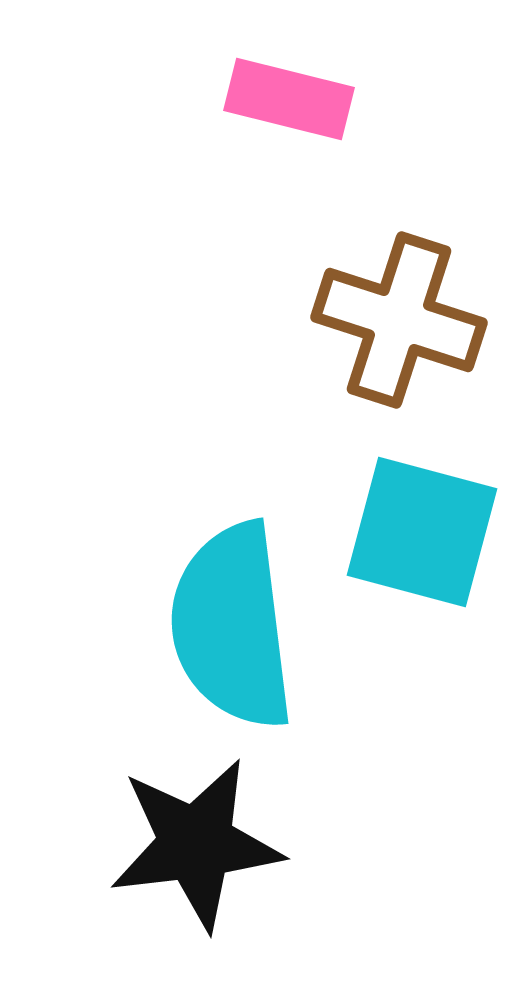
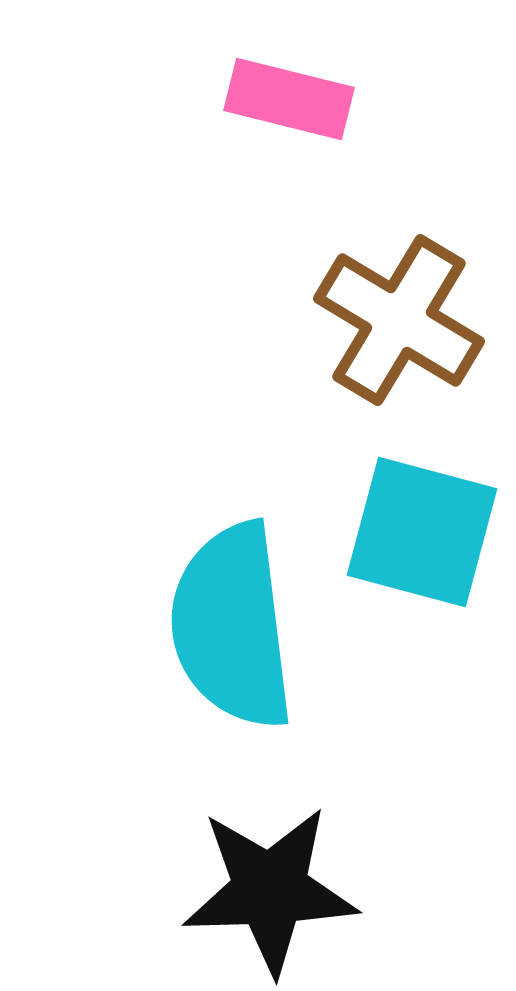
brown cross: rotated 13 degrees clockwise
black star: moved 74 px right, 46 px down; rotated 5 degrees clockwise
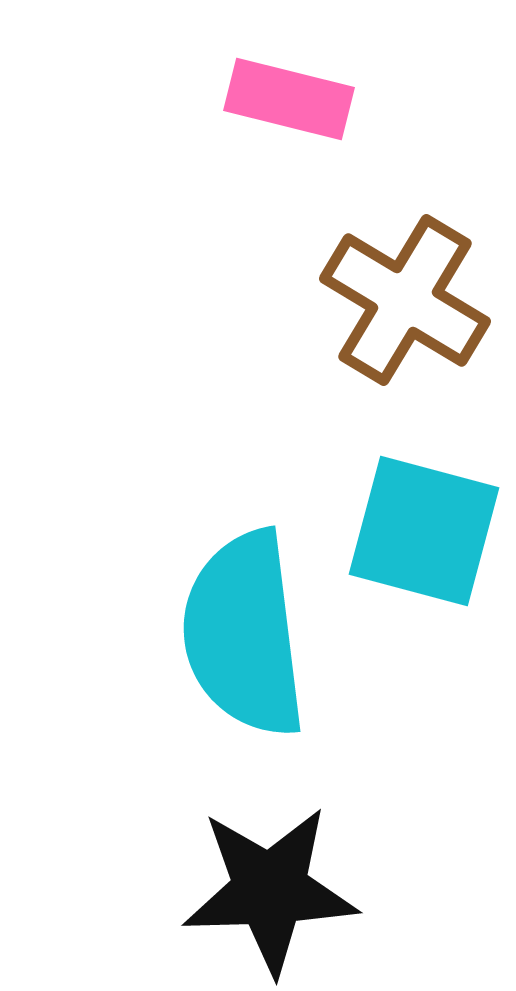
brown cross: moved 6 px right, 20 px up
cyan square: moved 2 px right, 1 px up
cyan semicircle: moved 12 px right, 8 px down
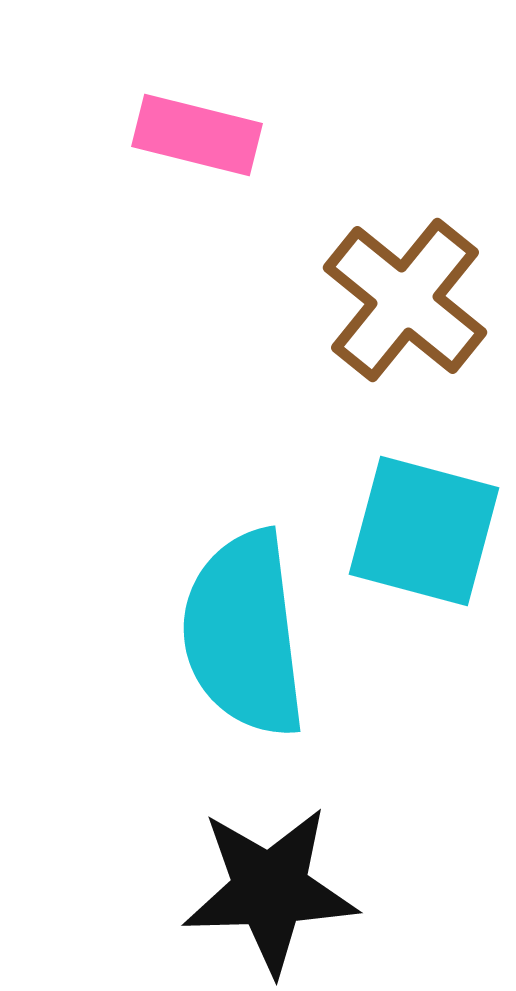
pink rectangle: moved 92 px left, 36 px down
brown cross: rotated 8 degrees clockwise
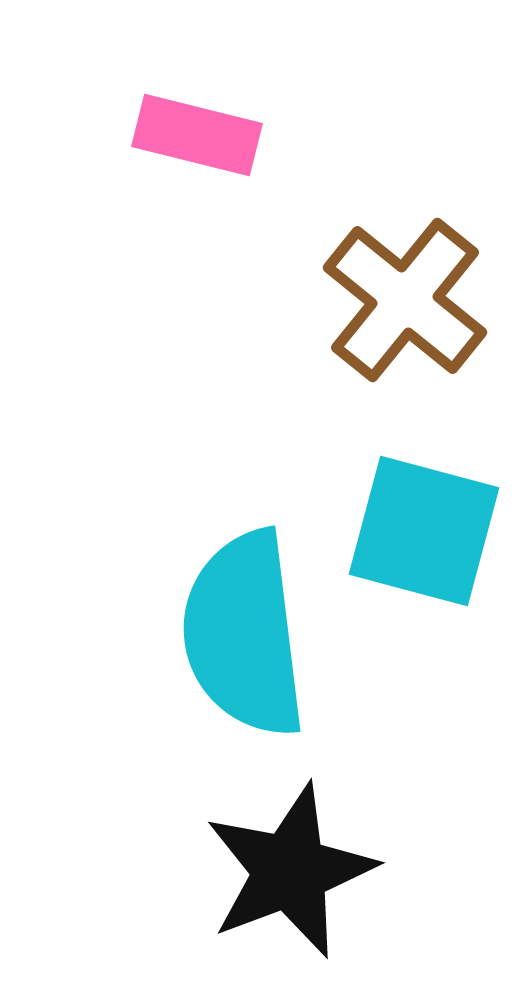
black star: moved 20 px right, 19 px up; rotated 19 degrees counterclockwise
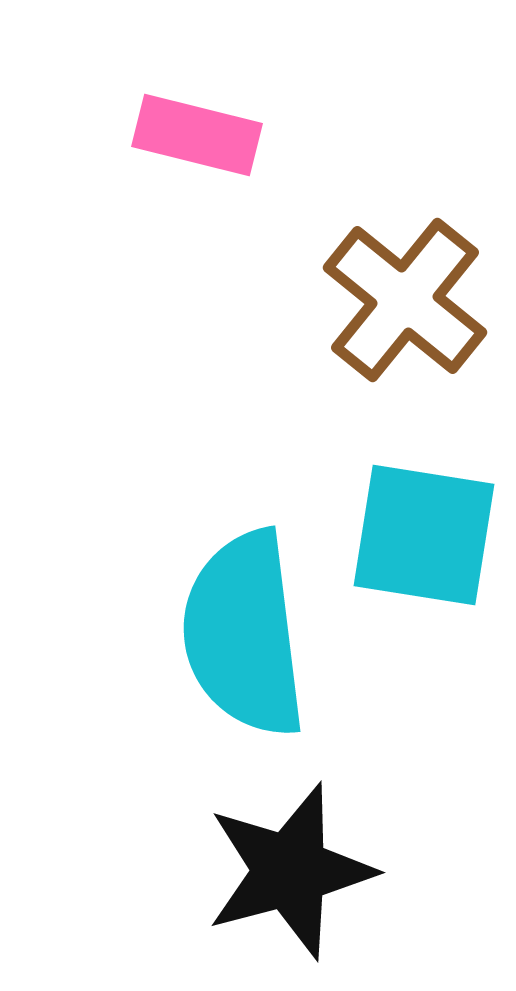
cyan square: moved 4 px down; rotated 6 degrees counterclockwise
black star: rotated 6 degrees clockwise
